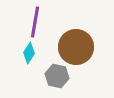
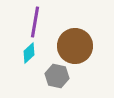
brown circle: moved 1 px left, 1 px up
cyan diamond: rotated 15 degrees clockwise
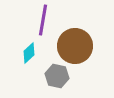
purple line: moved 8 px right, 2 px up
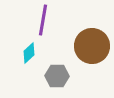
brown circle: moved 17 px right
gray hexagon: rotated 10 degrees counterclockwise
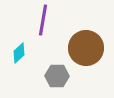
brown circle: moved 6 px left, 2 px down
cyan diamond: moved 10 px left
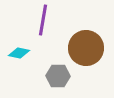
cyan diamond: rotated 55 degrees clockwise
gray hexagon: moved 1 px right
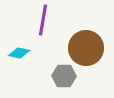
gray hexagon: moved 6 px right
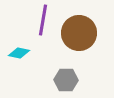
brown circle: moved 7 px left, 15 px up
gray hexagon: moved 2 px right, 4 px down
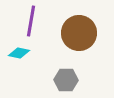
purple line: moved 12 px left, 1 px down
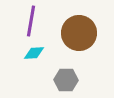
cyan diamond: moved 15 px right; rotated 15 degrees counterclockwise
